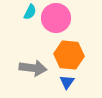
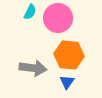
pink circle: moved 2 px right
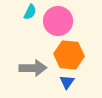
pink circle: moved 3 px down
gray arrow: rotated 8 degrees counterclockwise
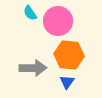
cyan semicircle: moved 1 px down; rotated 119 degrees clockwise
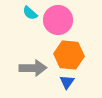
cyan semicircle: rotated 14 degrees counterclockwise
pink circle: moved 1 px up
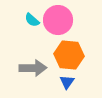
cyan semicircle: moved 2 px right, 7 px down
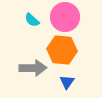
pink circle: moved 7 px right, 3 px up
orange hexagon: moved 7 px left, 5 px up
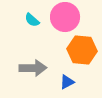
orange hexagon: moved 20 px right
blue triangle: rotated 28 degrees clockwise
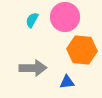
cyan semicircle: rotated 77 degrees clockwise
blue triangle: rotated 21 degrees clockwise
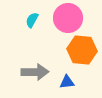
pink circle: moved 3 px right, 1 px down
gray arrow: moved 2 px right, 4 px down
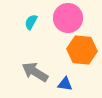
cyan semicircle: moved 1 px left, 2 px down
gray arrow: rotated 148 degrees counterclockwise
blue triangle: moved 2 px left, 2 px down; rotated 14 degrees clockwise
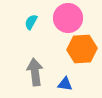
orange hexagon: moved 1 px up; rotated 8 degrees counterclockwise
gray arrow: rotated 52 degrees clockwise
